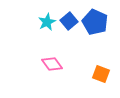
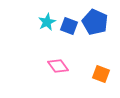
blue square: moved 5 px down; rotated 30 degrees counterclockwise
pink diamond: moved 6 px right, 2 px down
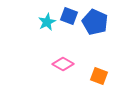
blue square: moved 10 px up
pink diamond: moved 5 px right, 2 px up; rotated 25 degrees counterclockwise
orange square: moved 2 px left, 2 px down
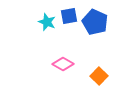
blue square: rotated 30 degrees counterclockwise
cyan star: rotated 24 degrees counterclockwise
orange square: rotated 24 degrees clockwise
